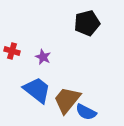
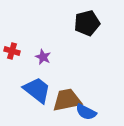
brown trapezoid: rotated 40 degrees clockwise
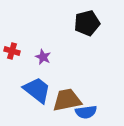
blue semicircle: rotated 35 degrees counterclockwise
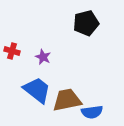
black pentagon: moved 1 px left
blue semicircle: moved 6 px right
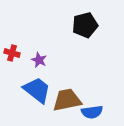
black pentagon: moved 1 px left, 2 px down
red cross: moved 2 px down
purple star: moved 4 px left, 3 px down
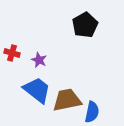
black pentagon: rotated 15 degrees counterclockwise
blue semicircle: rotated 70 degrees counterclockwise
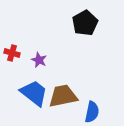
black pentagon: moved 2 px up
blue trapezoid: moved 3 px left, 3 px down
brown trapezoid: moved 4 px left, 4 px up
